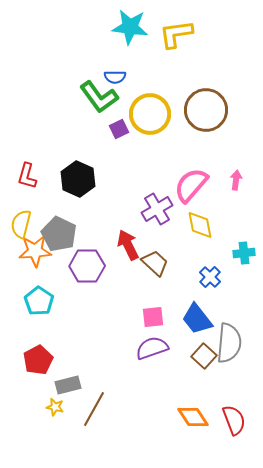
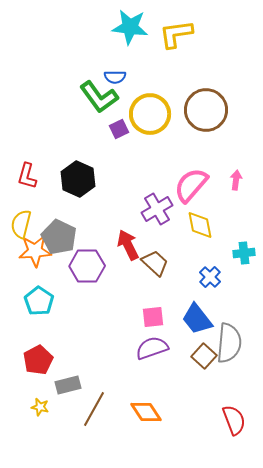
gray pentagon: moved 3 px down
yellow star: moved 15 px left
orange diamond: moved 47 px left, 5 px up
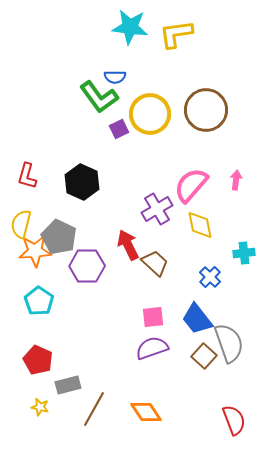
black hexagon: moved 4 px right, 3 px down
gray semicircle: rotated 24 degrees counterclockwise
red pentagon: rotated 20 degrees counterclockwise
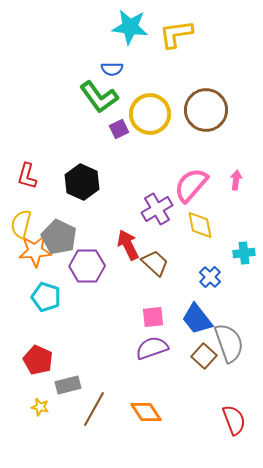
blue semicircle: moved 3 px left, 8 px up
cyan pentagon: moved 7 px right, 4 px up; rotated 16 degrees counterclockwise
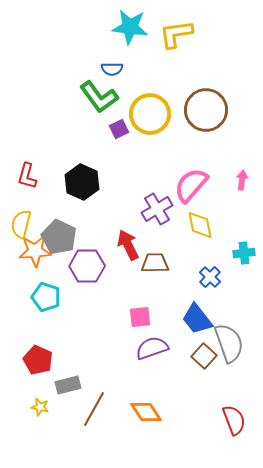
pink arrow: moved 6 px right
brown trapezoid: rotated 44 degrees counterclockwise
pink square: moved 13 px left
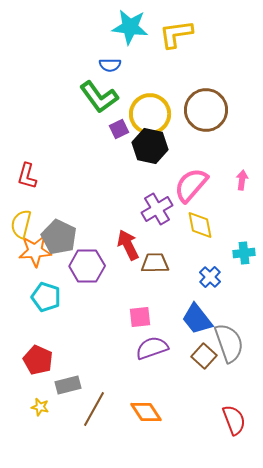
blue semicircle: moved 2 px left, 4 px up
black hexagon: moved 68 px right, 36 px up; rotated 12 degrees counterclockwise
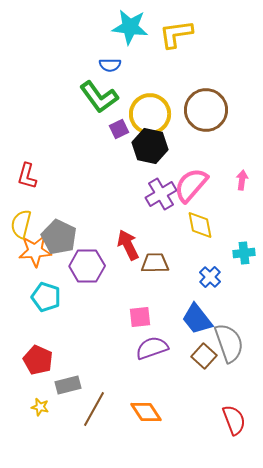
purple cross: moved 4 px right, 15 px up
